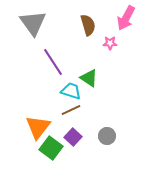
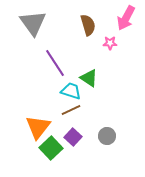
purple line: moved 2 px right, 1 px down
green square: rotated 10 degrees clockwise
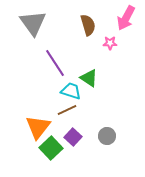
brown line: moved 4 px left
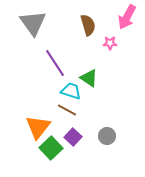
pink arrow: moved 1 px right, 1 px up
brown line: rotated 54 degrees clockwise
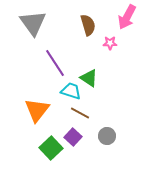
brown line: moved 13 px right, 3 px down
orange triangle: moved 1 px left, 17 px up
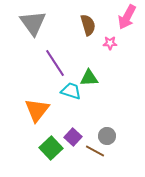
green triangle: rotated 36 degrees counterclockwise
brown line: moved 15 px right, 38 px down
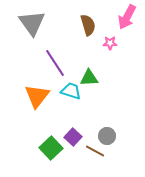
gray triangle: moved 1 px left
orange triangle: moved 14 px up
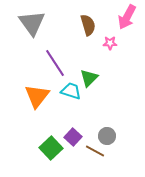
green triangle: rotated 42 degrees counterclockwise
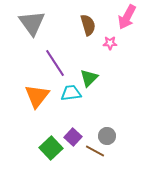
cyan trapezoid: moved 2 px down; rotated 25 degrees counterclockwise
